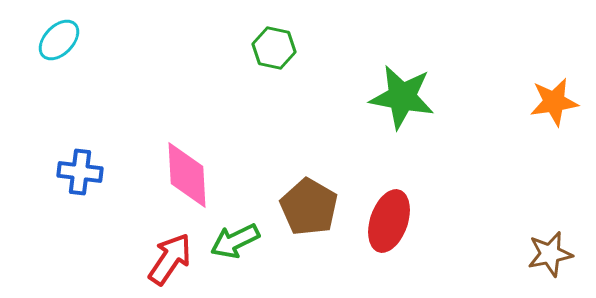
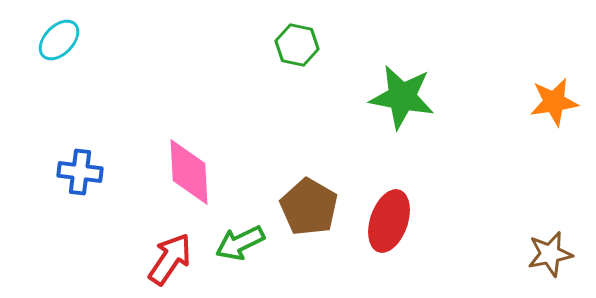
green hexagon: moved 23 px right, 3 px up
pink diamond: moved 2 px right, 3 px up
green arrow: moved 5 px right, 2 px down
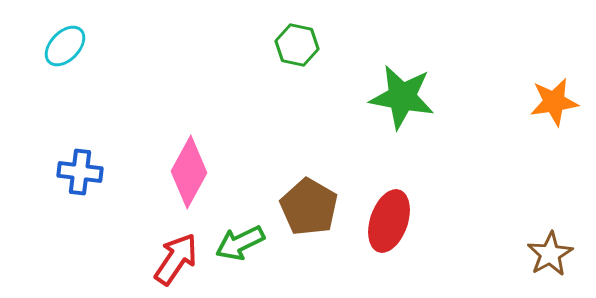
cyan ellipse: moved 6 px right, 6 px down
pink diamond: rotated 32 degrees clockwise
brown star: rotated 18 degrees counterclockwise
red arrow: moved 6 px right
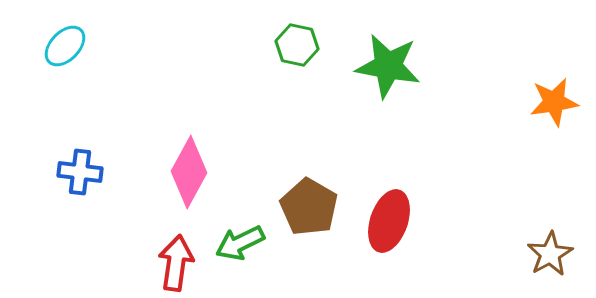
green star: moved 14 px left, 31 px up
red arrow: moved 4 px down; rotated 26 degrees counterclockwise
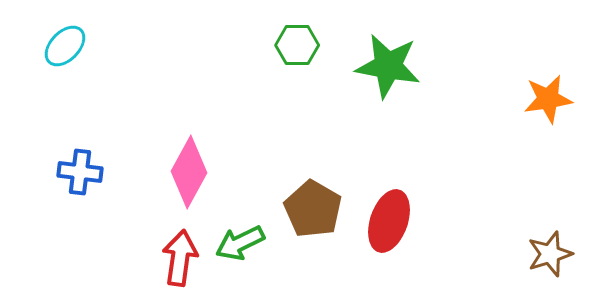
green hexagon: rotated 12 degrees counterclockwise
orange star: moved 6 px left, 3 px up
brown pentagon: moved 4 px right, 2 px down
brown star: rotated 12 degrees clockwise
red arrow: moved 4 px right, 5 px up
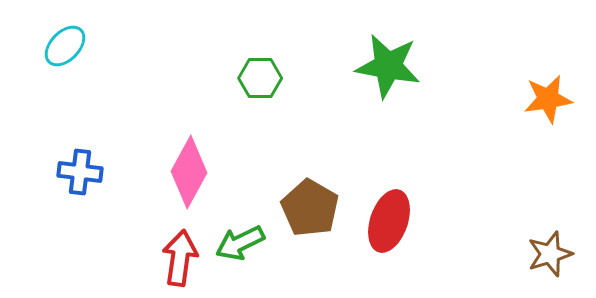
green hexagon: moved 37 px left, 33 px down
brown pentagon: moved 3 px left, 1 px up
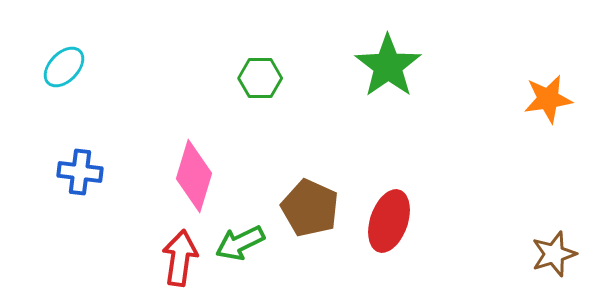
cyan ellipse: moved 1 px left, 21 px down
green star: rotated 26 degrees clockwise
pink diamond: moved 5 px right, 4 px down; rotated 12 degrees counterclockwise
brown pentagon: rotated 6 degrees counterclockwise
brown star: moved 4 px right
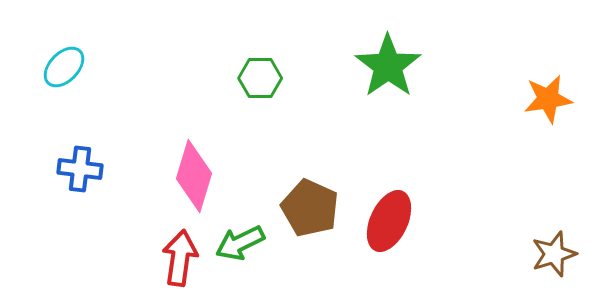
blue cross: moved 3 px up
red ellipse: rotated 6 degrees clockwise
